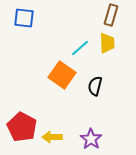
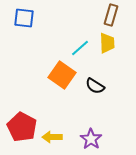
black semicircle: rotated 72 degrees counterclockwise
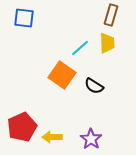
black semicircle: moved 1 px left
red pentagon: rotated 20 degrees clockwise
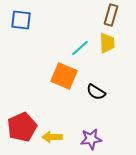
blue square: moved 3 px left, 2 px down
orange square: moved 2 px right, 1 px down; rotated 12 degrees counterclockwise
black semicircle: moved 2 px right, 6 px down
purple star: rotated 30 degrees clockwise
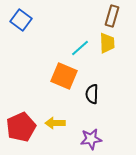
brown rectangle: moved 1 px right, 1 px down
blue square: rotated 30 degrees clockwise
black semicircle: moved 4 px left, 2 px down; rotated 60 degrees clockwise
red pentagon: moved 1 px left
yellow arrow: moved 3 px right, 14 px up
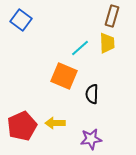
red pentagon: moved 1 px right, 1 px up
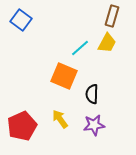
yellow trapezoid: rotated 30 degrees clockwise
yellow arrow: moved 5 px right, 4 px up; rotated 54 degrees clockwise
purple star: moved 3 px right, 14 px up
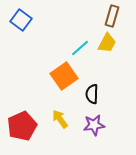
orange square: rotated 32 degrees clockwise
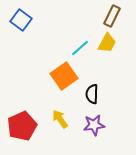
brown rectangle: rotated 10 degrees clockwise
